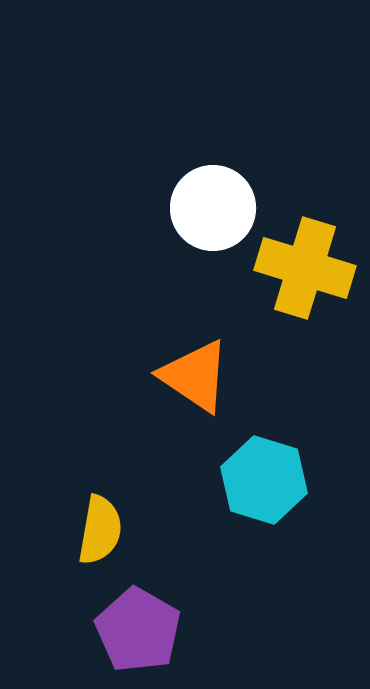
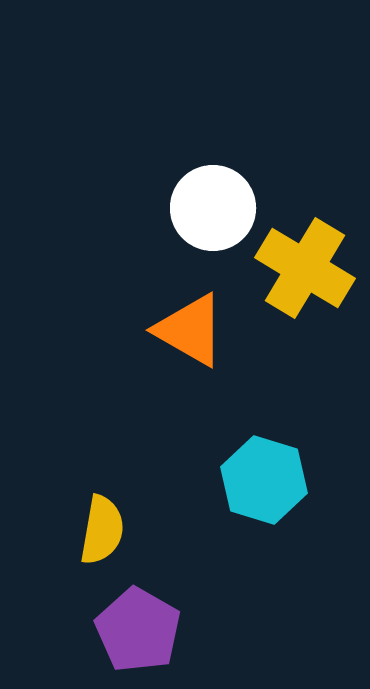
yellow cross: rotated 14 degrees clockwise
orange triangle: moved 5 px left, 46 px up; rotated 4 degrees counterclockwise
yellow semicircle: moved 2 px right
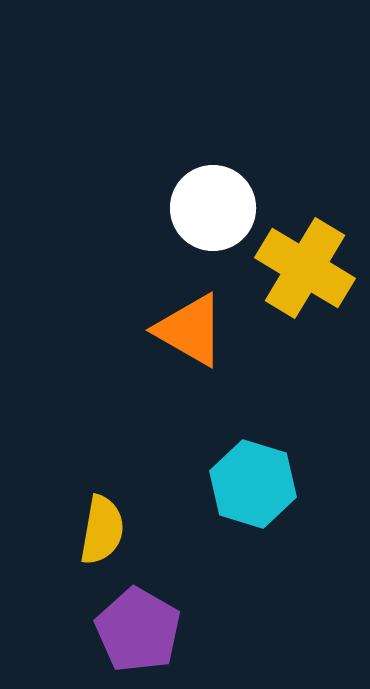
cyan hexagon: moved 11 px left, 4 px down
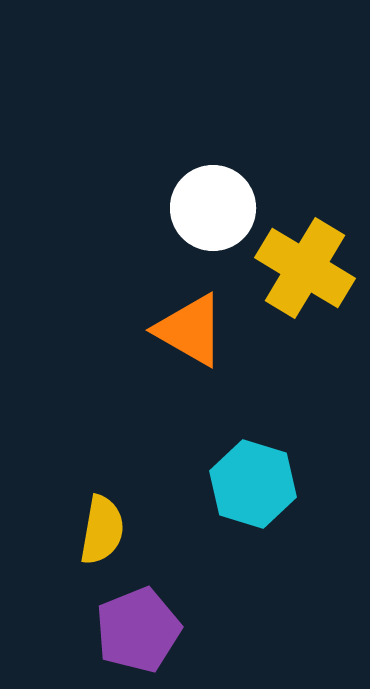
purple pentagon: rotated 20 degrees clockwise
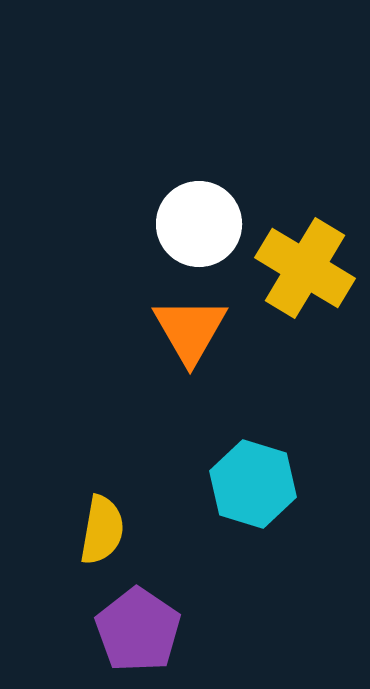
white circle: moved 14 px left, 16 px down
orange triangle: rotated 30 degrees clockwise
purple pentagon: rotated 16 degrees counterclockwise
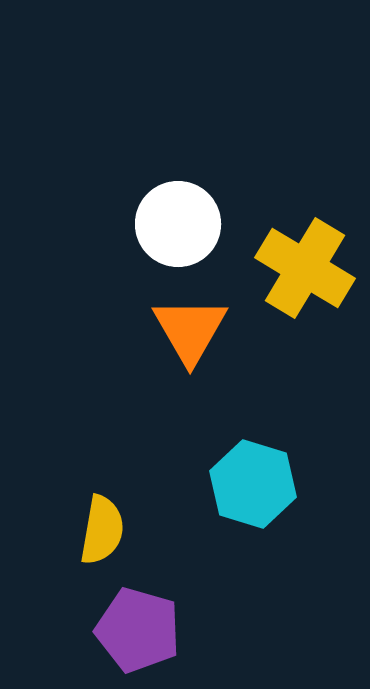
white circle: moved 21 px left
purple pentagon: rotated 18 degrees counterclockwise
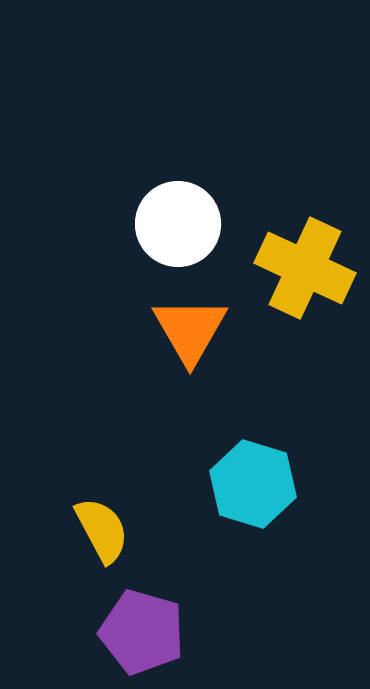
yellow cross: rotated 6 degrees counterclockwise
yellow semicircle: rotated 38 degrees counterclockwise
purple pentagon: moved 4 px right, 2 px down
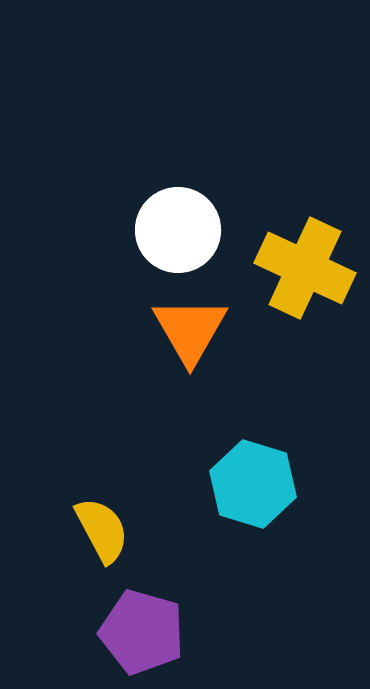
white circle: moved 6 px down
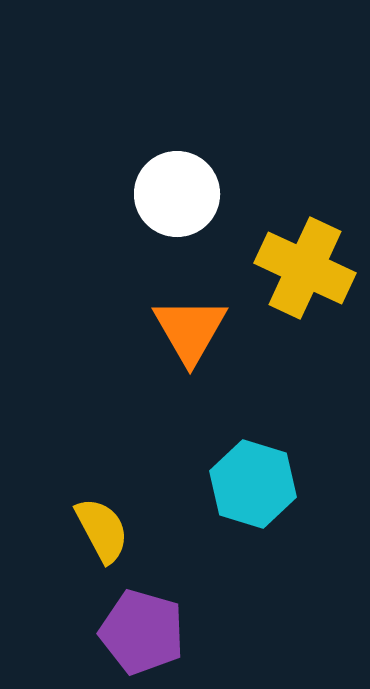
white circle: moved 1 px left, 36 px up
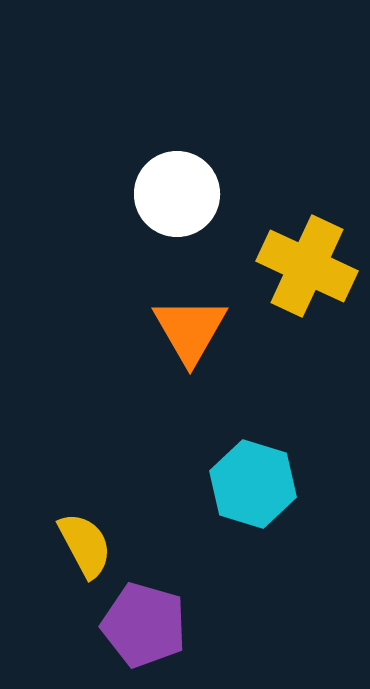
yellow cross: moved 2 px right, 2 px up
yellow semicircle: moved 17 px left, 15 px down
purple pentagon: moved 2 px right, 7 px up
